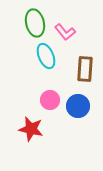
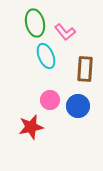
red star: moved 2 px up; rotated 25 degrees counterclockwise
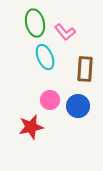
cyan ellipse: moved 1 px left, 1 px down
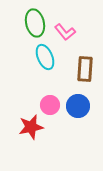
pink circle: moved 5 px down
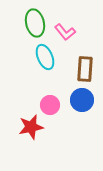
blue circle: moved 4 px right, 6 px up
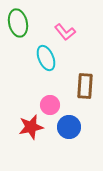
green ellipse: moved 17 px left
cyan ellipse: moved 1 px right, 1 px down
brown rectangle: moved 17 px down
blue circle: moved 13 px left, 27 px down
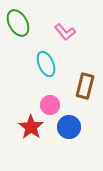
green ellipse: rotated 16 degrees counterclockwise
cyan ellipse: moved 6 px down
brown rectangle: rotated 10 degrees clockwise
red star: rotated 25 degrees counterclockwise
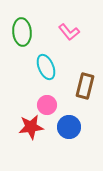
green ellipse: moved 4 px right, 9 px down; rotated 24 degrees clockwise
pink L-shape: moved 4 px right
cyan ellipse: moved 3 px down
pink circle: moved 3 px left
red star: rotated 30 degrees clockwise
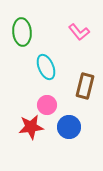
pink L-shape: moved 10 px right
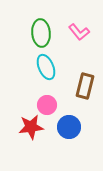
green ellipse: moved 19 px right, 1 px down
